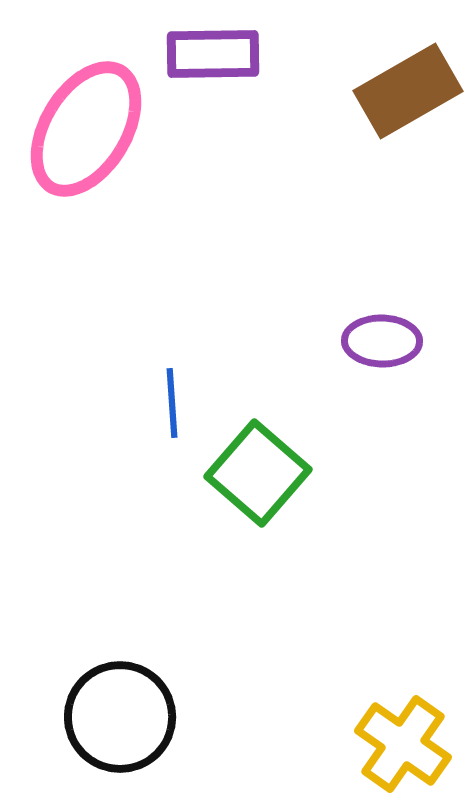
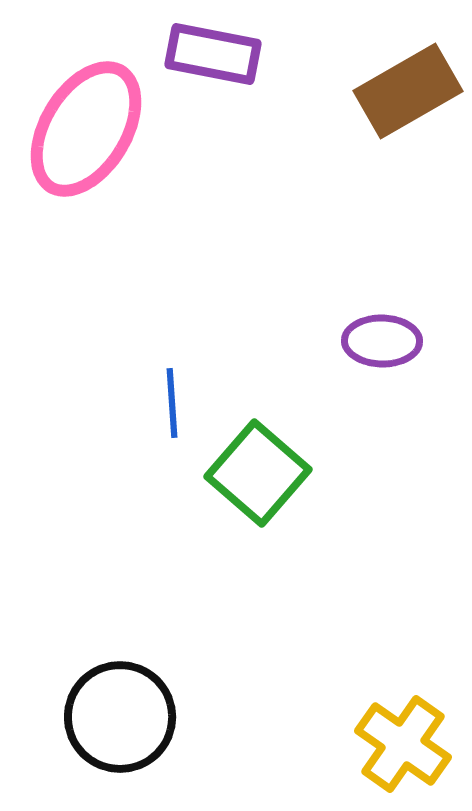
purple rectangle: rotated 12 degrees clockwise
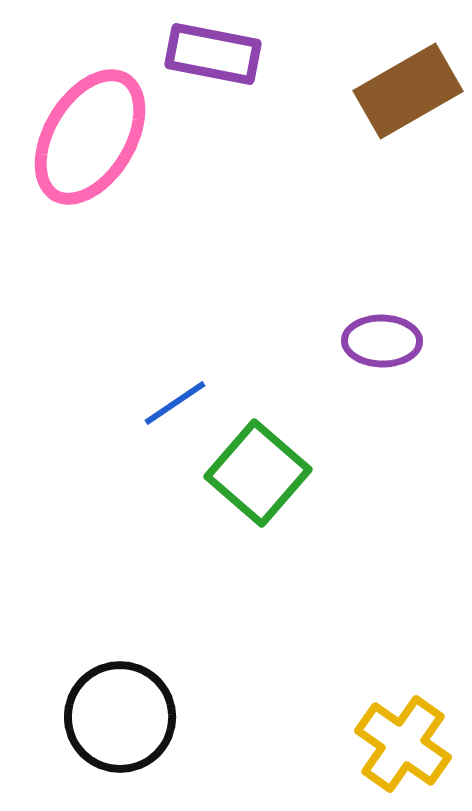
pink ellipse: moved 4 px right, 8 px down
blue line: moved 3 px right; rotated 60 degrees clockwise
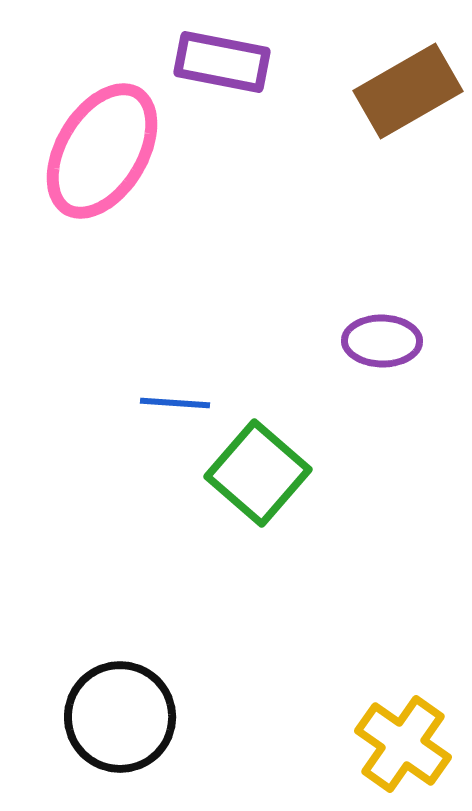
purple rectangle: moved 9 px right, 8 px down
pink ellipse: moved 12 px right, 14 px down
blue line: rotated 38 degrees clockwise
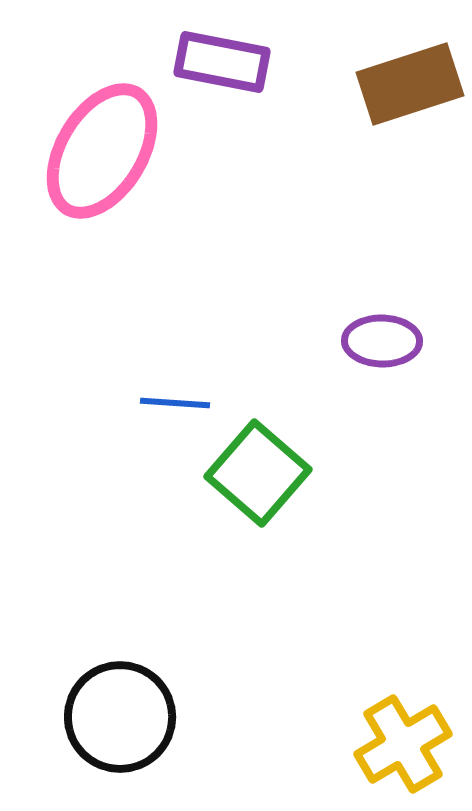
brown rectangle: moved 2 px right, 7 px up; rotated 12 degrees clockwise
yellow cross: rotated 24 degrees clockwise
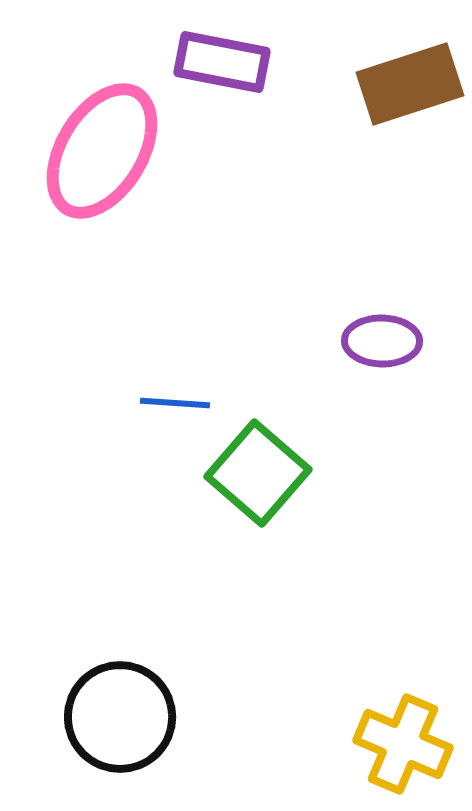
yellow cross: rotated 36 degrees counterclockwise
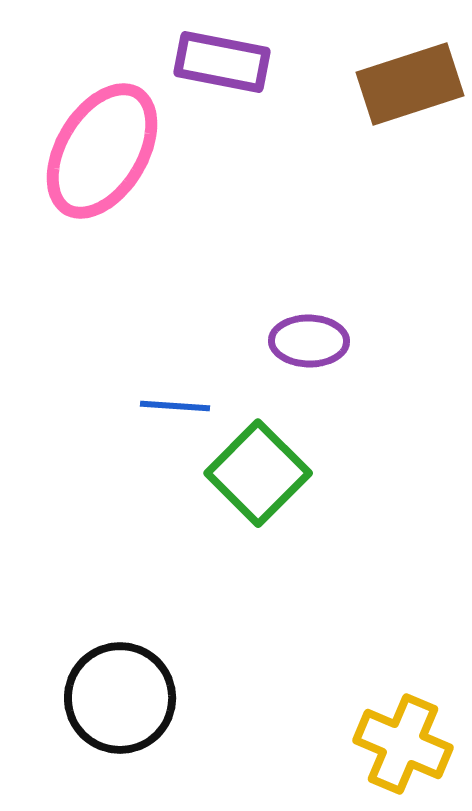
purple ellipse: moved 73 px left
blue line: moved 3 px down
green square: rotated 4 degrees clockwise
black circle: moved 19 px up
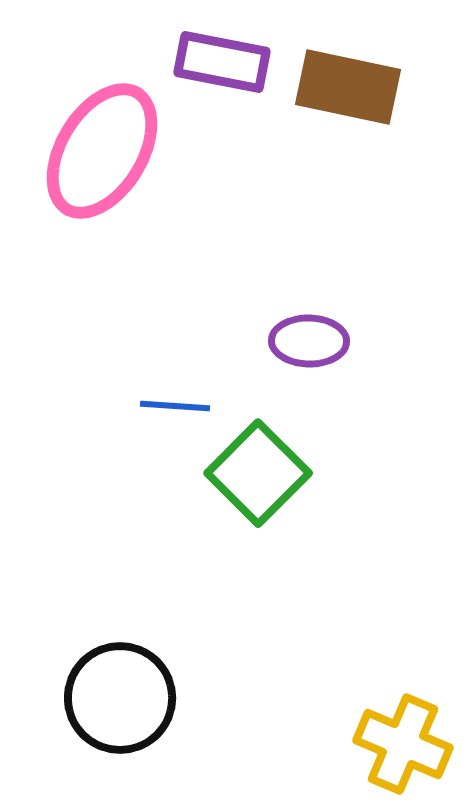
brown rectangle: moved 62 px left, 3 px down; rotated 30 degrees clockwise
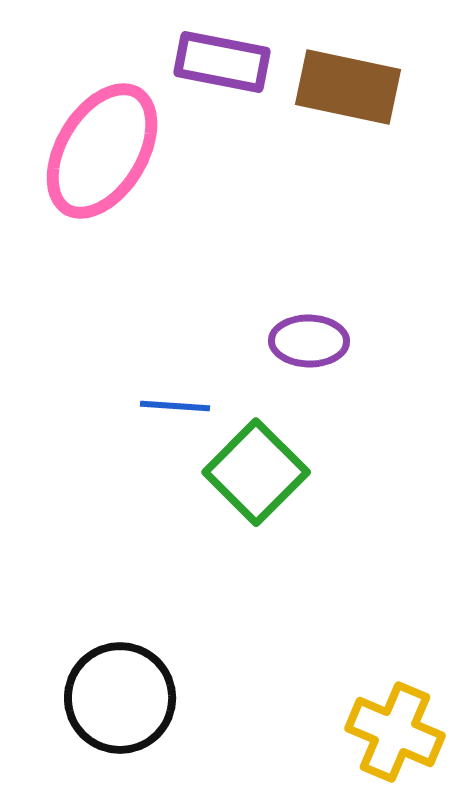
green square: moved 2 px left, 1 px up
yellow cross: moved 8 px left, 12 px up
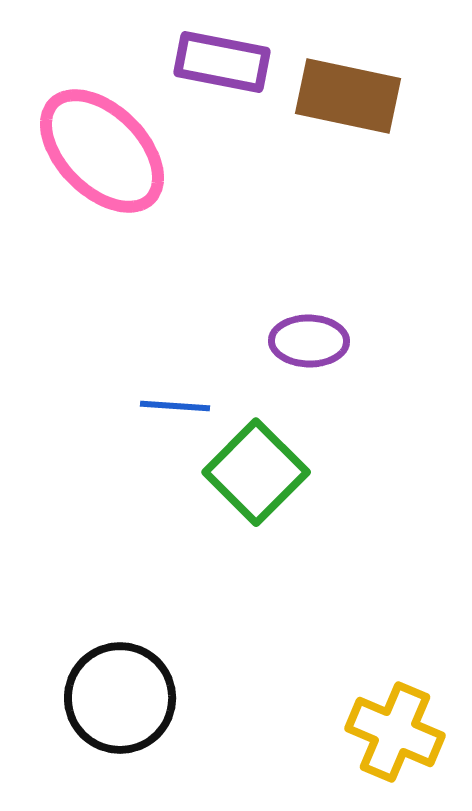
brown rectangle: moved 9 px down
pink ellipse: rotated 76 degrees counterclockwise
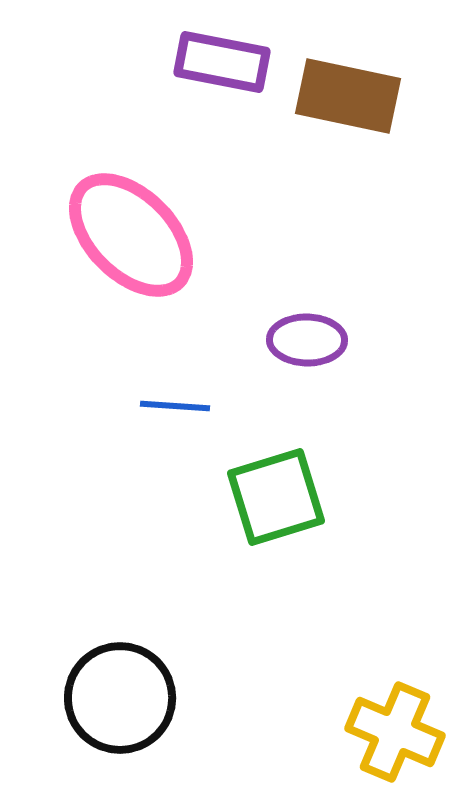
pink ellipse: moved 29 px right, 84 px down
purple ellipse: moved 2 px left, 1 px up
green square: moved 20 px right, 25 px down; rotated 28 degrees clockwise
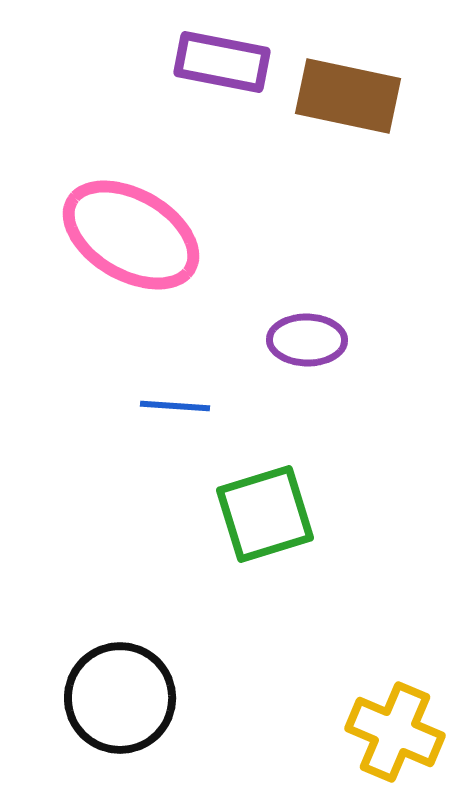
pink ellipse: rotated 15 degrees counterclockwise
green square: moved 11 px left, 17 px down
